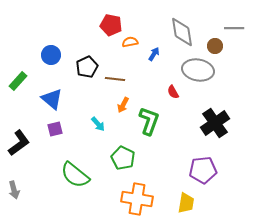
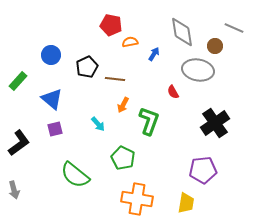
gray line: rotated 24 degrees clockwise
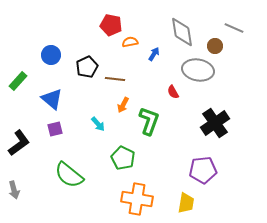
green semicircle: moved 6 px left
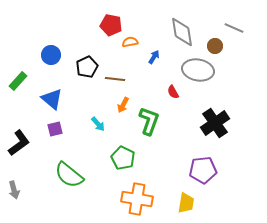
blue arrow: moved 3 px down
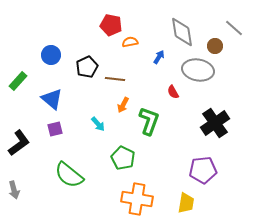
gray line: rotated 18 degrees clockwise
blue arrow: moved 5 px right
